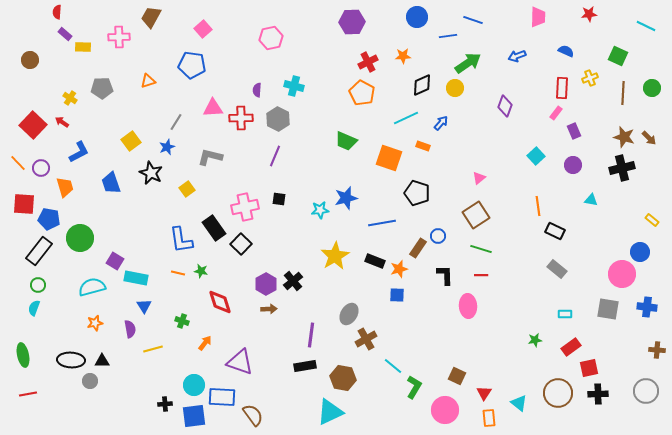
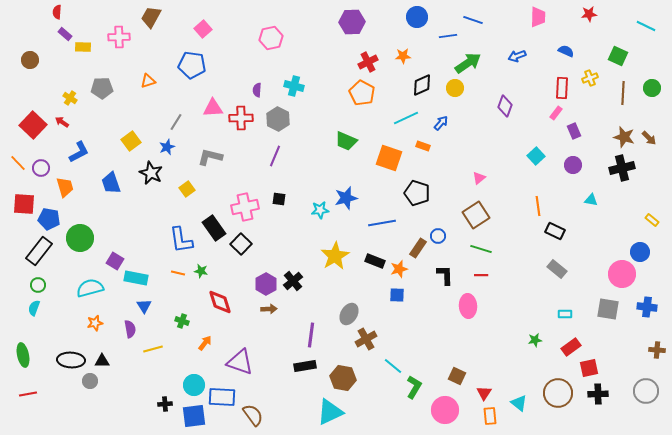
cyan semicircle at (92, 287): moved 2 px left, 1 px down
orange rectangle at (489, 418): moved 1 px right, 2 px up
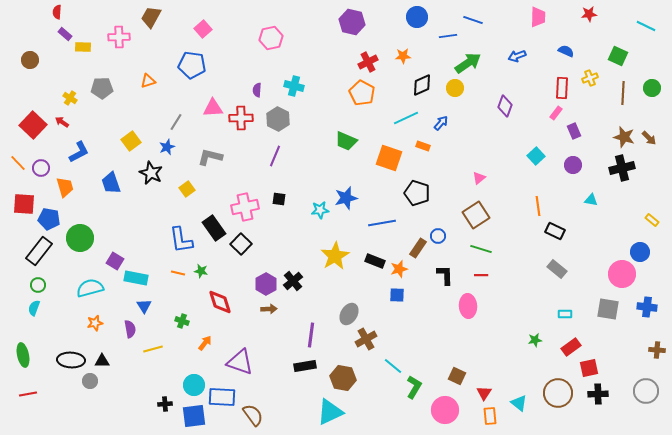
purple hexagon at (352, 22): rotated 15 degrees clockwise
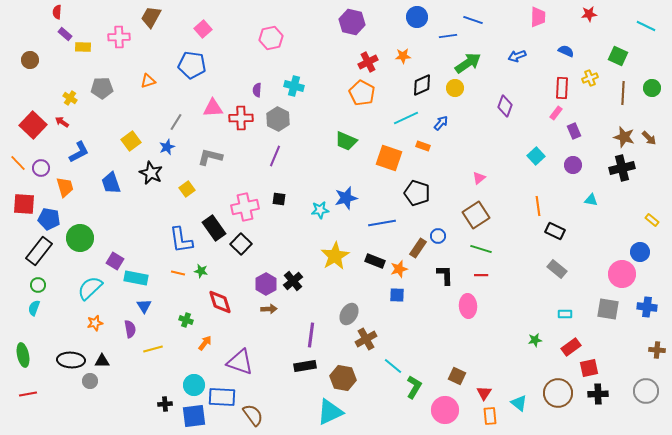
cyan semicircle at (90, 288): rotated 28 degrees counterclockwise
green cross at (182, 321): moved 4 px right, 1 px up
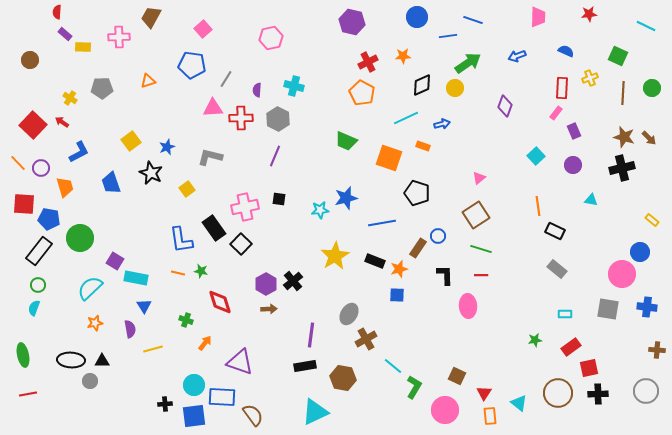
gray line at (176, 122): moved 50 px right, 43 px up
blue arrow at (441, 123): moved 1 px right, 1 px down; rotated 35 degrees clockwise
cyan triangle at (330, 412): moved 15 px left
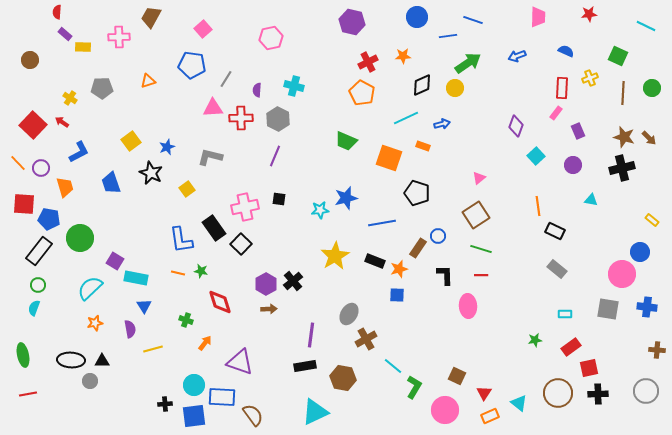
purple diamond at (505, 106): moved 11 px right, 20 px down
purple rectangle at (574, 131): moved 4 px right
orange rectangle at (490, 416): rotated 72 degrees clockwise
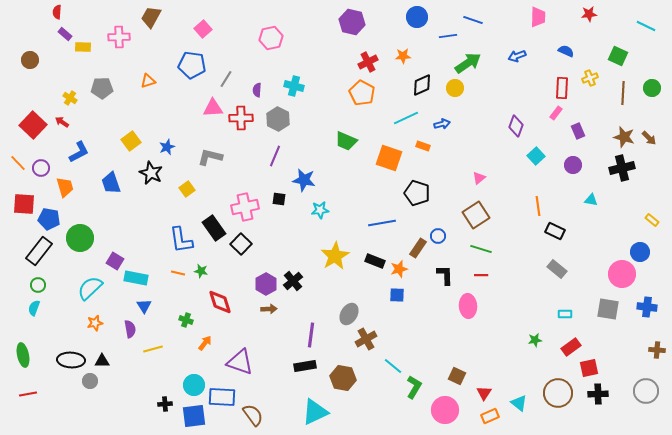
blue star at (346, 198): moved 42 px left, 18 px up; rotated 25 degrees clockwise
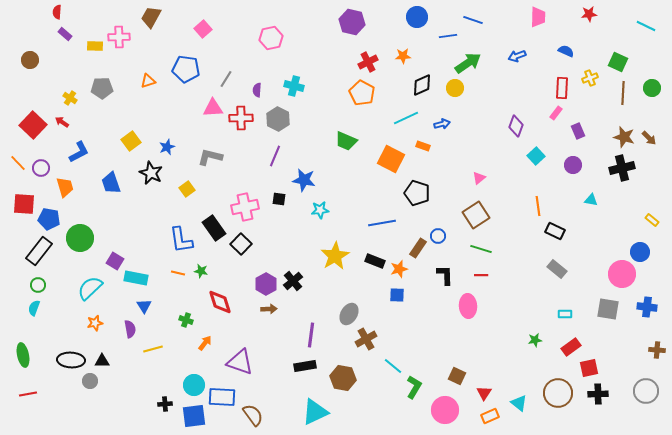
yellow rectangle at (83, 47): moved 12 px right, 1 px up
green square at (618, 56): moved 6 px down
blue pentagon at (192, 65): moved 6 px left, 4 px down
orange square at (389, 158): moved 2 px right, 1 px down; rotated 8 degrees clockwise
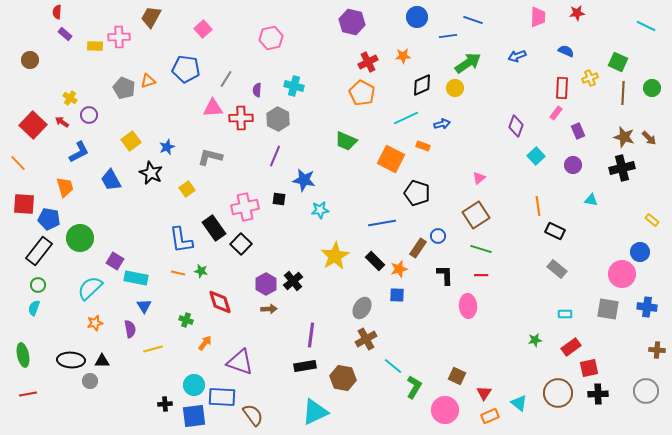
red star at (589, 14): moved 12 px left, 1 px up
gray pentagon at (102, 88): moved 22 px right; rotated 25 degrees clockwise
purple circle at (41, 168): moved 48 px right, 53 px up
blue trapezoid at (111, 183): moved 3 px up; rotated 10 degrees counterclockwise
black rectangle at (375, 261): rotated 24 degrees clockwise
gray ellipse at (349, 314): moved 13 px right, 6 px up
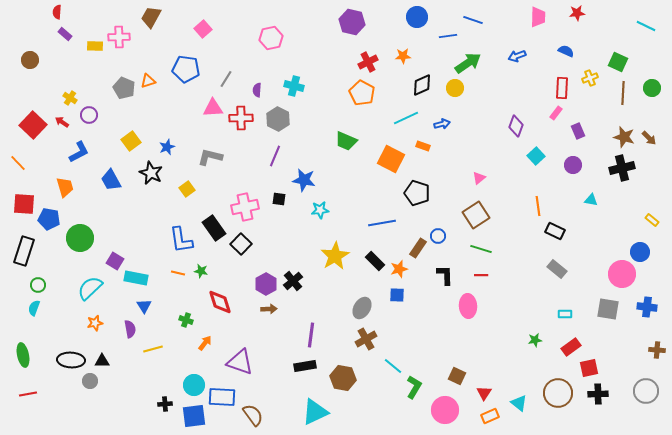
black rectangle at (39, 251): moved 15 px left; rotated 20 degrees counterclockwise
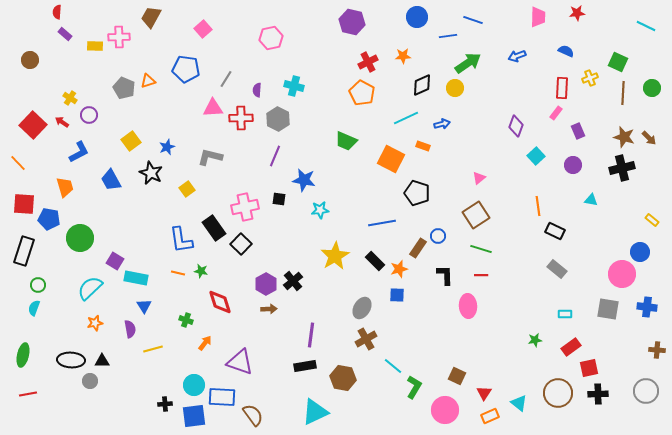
green ellipse at (23, 355): rotated 25 degrees clockwise
